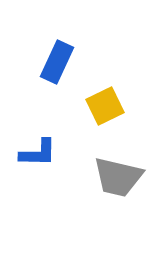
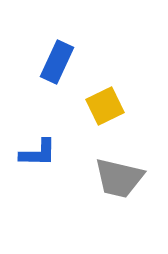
gray trapezoid: moved 1 px right, 1 px down
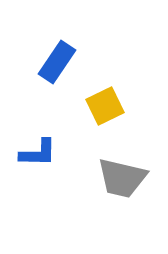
blue rectangle: rotated 9 degrees clockwise
gray trapezoid: moved 3 px right
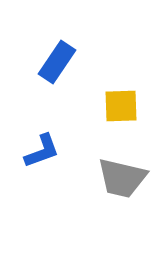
yellow square: moved 16 px right; rotated 24 degrees clockwise
blue L-shape: moved 4 px right, 2 px up; rotated 21 degrees counterclockwise
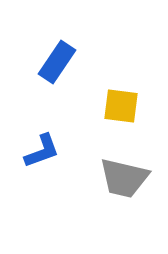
yellow square: rotated 9 degrees clockwise
gray trapezoid: moved 2 px right
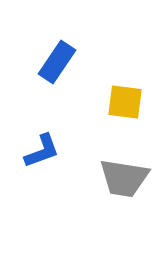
yellow square: moved 4 px right, 4 px up
gray trapezoid: rotated 4 degrees counterclockwise
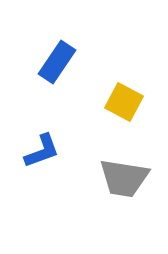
yellow square: moved 1 px left; rotated 21 degrees clockwise
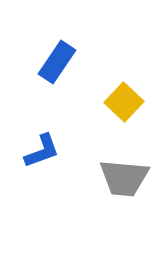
yellow square: rotated 15 degrees clockwise
gray trapezoid: rotated 4 degrees counterclockwise
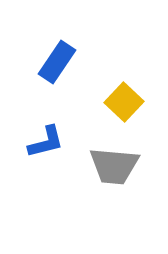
blue L-shape: moved 4 px right, 9 px up; rotated 6 degrees clockwise
gray trapezoid: moved 10 px left, 12 px up
